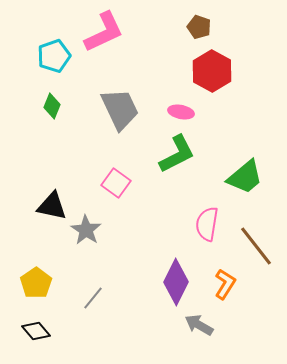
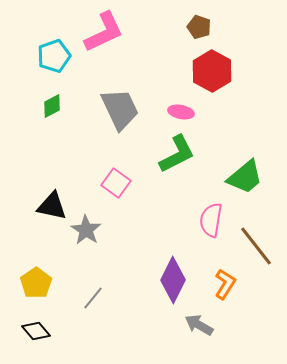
green diamond: rotated 40 degrees clockwise
pink semicircle: moved 4 px right, 4 px up
purple diamond: moved 3 px left, 2 px up
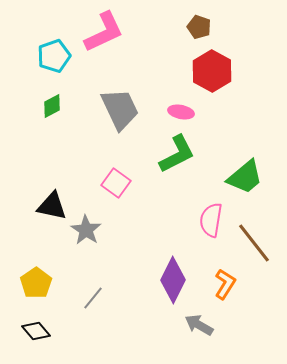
brown line: moved 2 px left, 3 px up
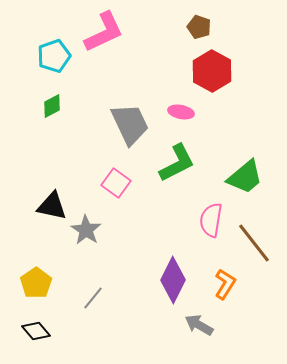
gray trapezoid: moved 10 px right, 15 px down
green L-shape: moved 9 px down
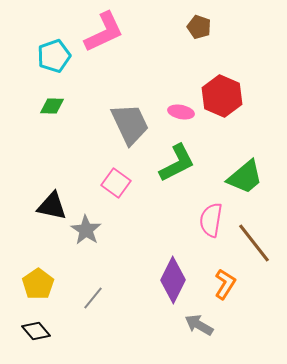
red hexagon: moved 10 px right, 25 px down; rotated 6 degrees counterclockwise
green diamond: rotated 30 degrees clockwise
yellow pentagon: moved 2 px right, 1 px down
